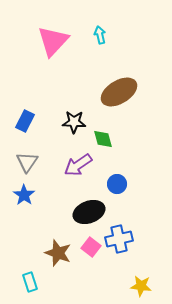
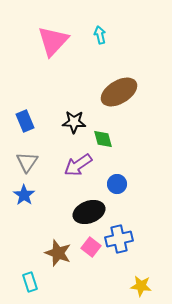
blue rectangle: rotated 50 degrees counterclockwise
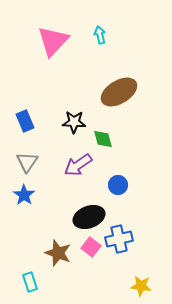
blue circle: moved 1 px right, 1 px down
black ellipse: moved 5 px down
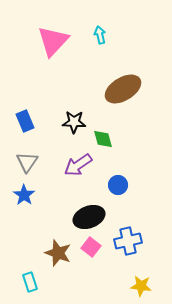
brown ellipse: moved 4 px right, 3 px up
blue cross: moved 9 px right, 2 px down
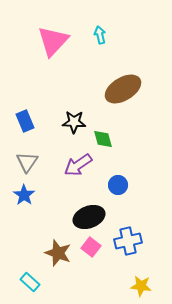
cyan rectangle: rotated 30 degrees counterclockwise
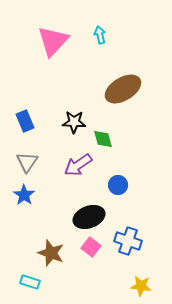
blue cross: rotated 32 degrees clockwise
brown star: moved 7 px left
cyan rectangle: rotated 24 degrees counterclockwise
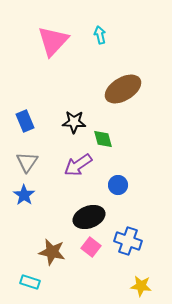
brown star: moved 1 px right, 1 px up; rotated 8 degrees counterclockwise
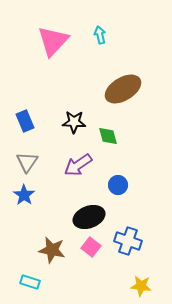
green diamond: moved 5 px right, 3 px up
brown star: moved 2 px up
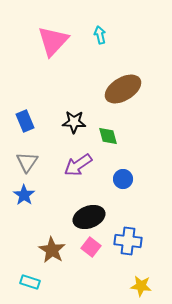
blue circle: moved 5 px right, 6 px up
blue cross: rotated 12 degrees counterclockwise
brown star: rotated 20 degrees clockwise
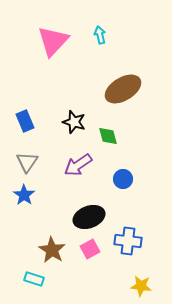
black star: rotated 15 degrees clockwise
pink square: moved 1 px left, 2 px down; rotated 24 degrees clockwise
cyan rectangle: moved 4 px right, 3 px up
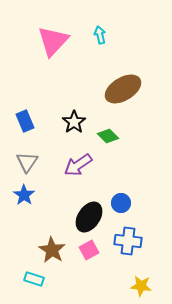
black star: rotated 20 degrees clockwise
green diamond: rotated 30 degrees counterclockwise
blue circle: moved 2 px left, 24 px down
black ellipse: rotated 36 degrees counterclockwise
pink square: moved 1 px left, 1 px down
